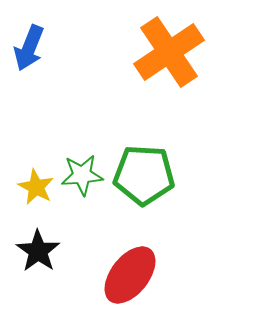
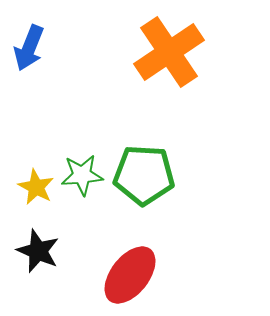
black star: rotated 12 degrees counterclockwise
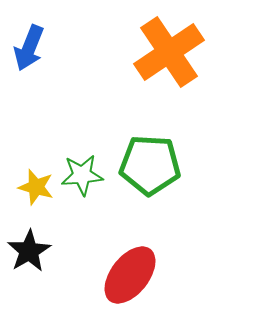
green pentagon: moved 6 px right, 10 px up
yellow star: rotated 12 degrees counterclockwise
black star: moved 9 px left; rotated 18 degrees clockwise
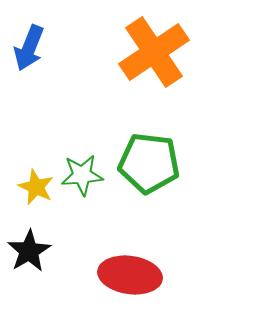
orange cross: moved 15 px left
green pentagon: moved 1 px left, 2 px up; rotated 4 degrees clockwise
yellow star: rotated 9 degrees clockwise
red ellipse: rotated 60 degrees clockwise
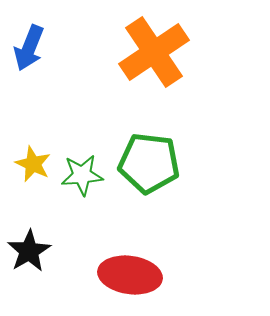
yellow star: moved 3 px left, 23 px up
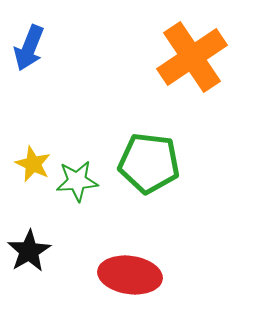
orange cross: moved 38 px right, 5 px down
green star: moved 5 px left, 6 px down
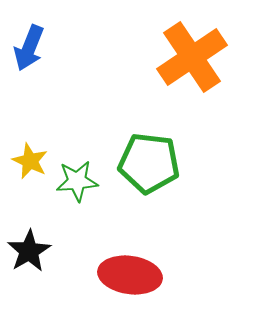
yellow star: moved 3 px left, 3 px up
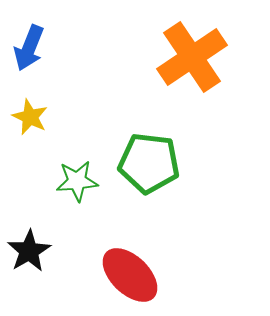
yellow star: moved 44 px up
red ellipse: rotated 36 degrees clockwise
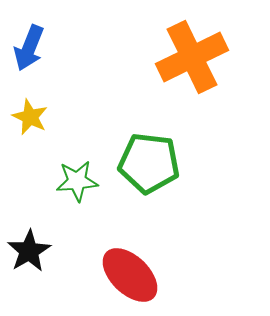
orange cross: rotated 8 degrees clockwise
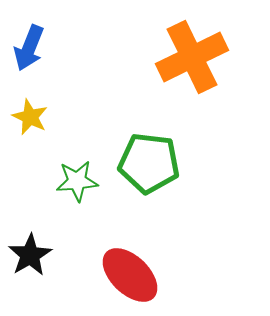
black star: moved 1 px right, 4 px down
